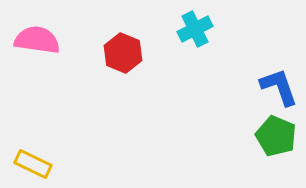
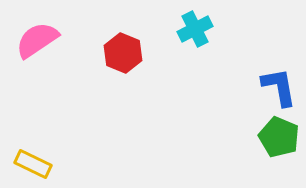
pink semicircle: rotated 42 degrees counterclockwise
blue L-shape: rotated 9 degrees clockwise
green pentagon: moved 3 px right, 1 px down
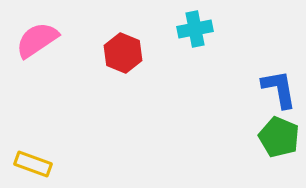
cyan cross: rotated 16 degrees clockwise
blue L-shape: moved 2 px down
yellow rectangle: rotated 6 degrees counterclockwise
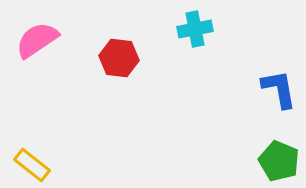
red hexagon: moved 4 px left, 5 px down; rotated 15 degrees counterclockwise
green pentagon: moved 24 px down
yellow rectangle: moved 1 px left, 1 px down; rotated 18 degrees clockwise
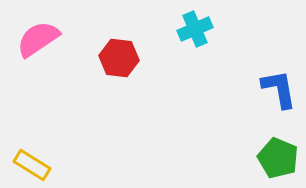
cyan cross: rotated 12 degrees counterclockwise
pink semicircle: moved 1 px right, 1 px up
green pentagon: moved 1 px left, 3 px up
yellow rectangle: rotated 6 degrees counterclockwise
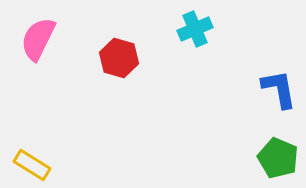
pink semicircle: rotated 30 degrees counterclockwise
red hexagon: rotated 9 degrees clockwise
